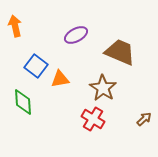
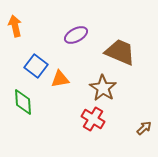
brown arrow: moved 9 px down
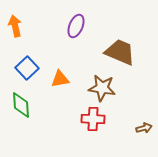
purple ellipse: moved 9 px up; rotated 40 degrees counterclockwise
blue square: moved 9 px left, 2 px down; rotated 10 degrees clockwise
brown star: moved 1 px left; rotated 24 degrees counterclockwise
green diamond: moved 2 px left, 3 px down
red cross: rotated 30 degrees counterclockwise
brown arrow: rotated 28 degrees clockwise
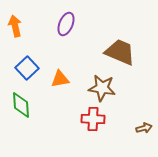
purple ellipse: moved 10 px left, 2 px up
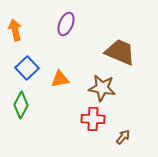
orange arrow: moved 4 px down
green diamond: rotated 32 degrees clockwise
brown arrow: moved 21 px left, 9 px down; rotated 35 degrees counterclockwise
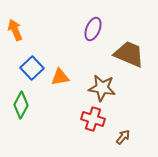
purple ellipse: moved 27 px right, 5 px down
orange arrow: rotated 10 degrees counterclockwise
brown trapezoid: moved 9 px right, 2 px down
blue square: moved 5 px right
orange triangle: moved 2 px up
red cross: rotated 15 degrees clockwise
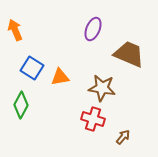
blue square: rotated 15 degrees counterclockwise
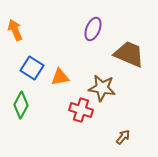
red cross: moved 12 px left, 9 px up
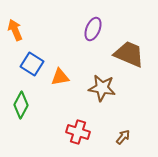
blue square: moved 4 px up
red cross: moved 3 px left, 22 px down
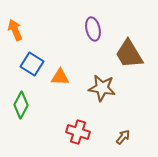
purple ellipse: rotated 35 degrees counterclockwise
brown trapezoid: rotated 144 degrees counterclockwise
orange triangle: rotated 12 degrees clockwise
